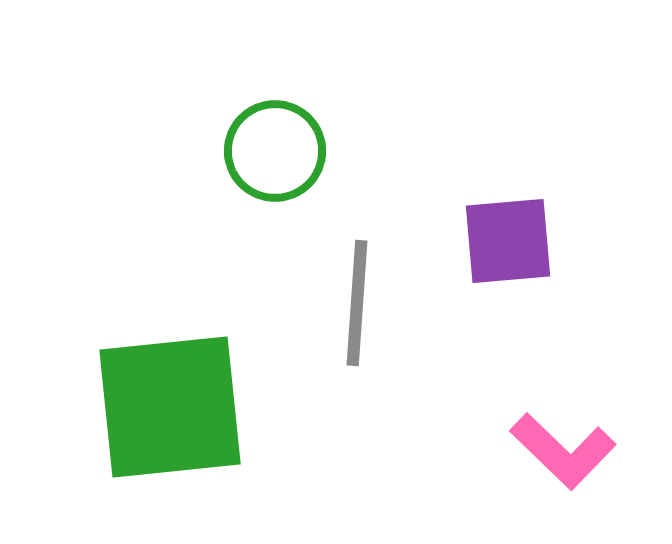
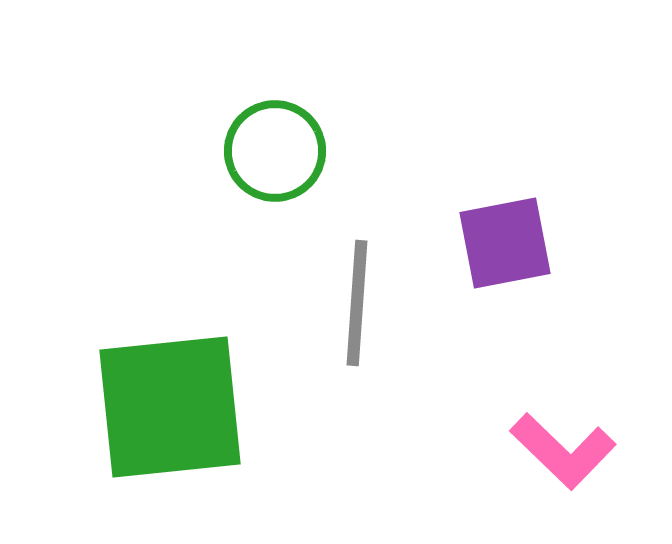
purple square: moved 3 px left, 2 px down; rotated 6 degrees counterclockwise
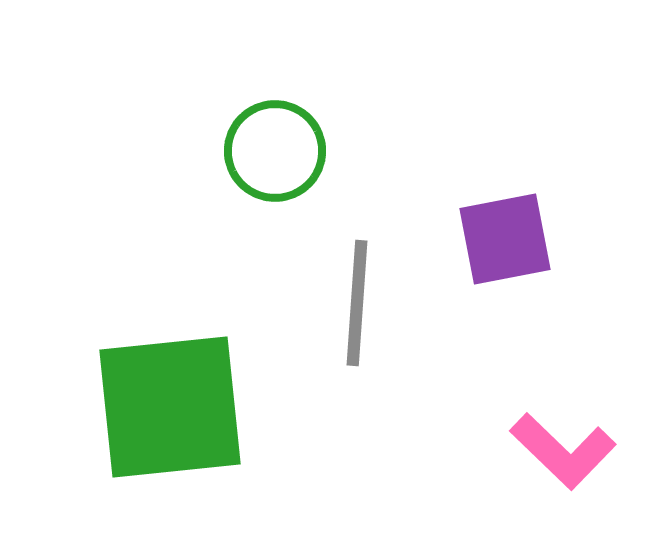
purple square: moved 4 px up
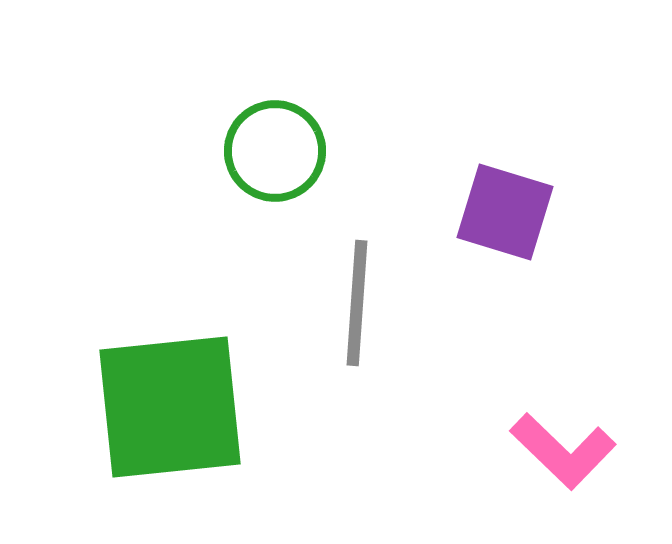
purple square: moved 27 px up; rotated 28 degrees clockwise
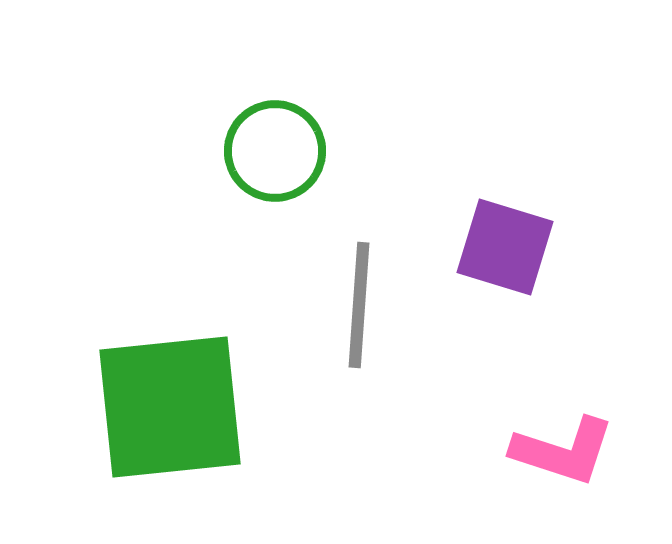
purple square: moved 35 px down
gray line: moved 2 px right, 2 px down
pink L-shape: rotated 26 degrees counterclockwise
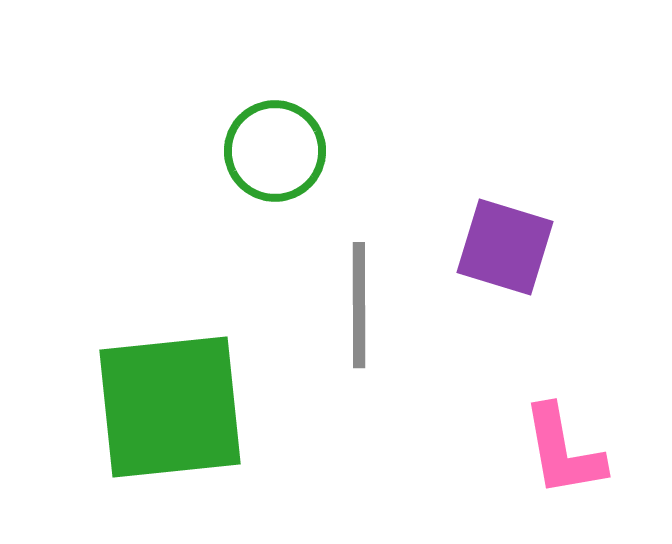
gray line: rotated 4 degrees counterclockwise
pink L-shape: rotated 62 degrees clockwise
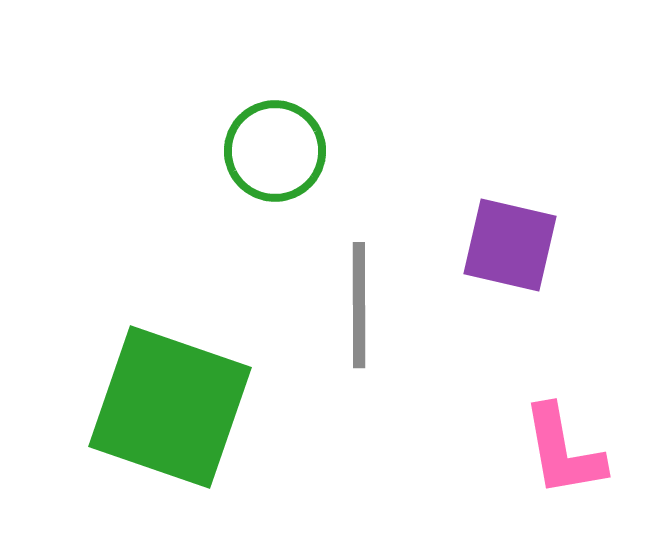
purple square: moved 5 px right, 2 px up; rotated 4 degrees counterclockwise
green square: rotated 25 degrees clockwise
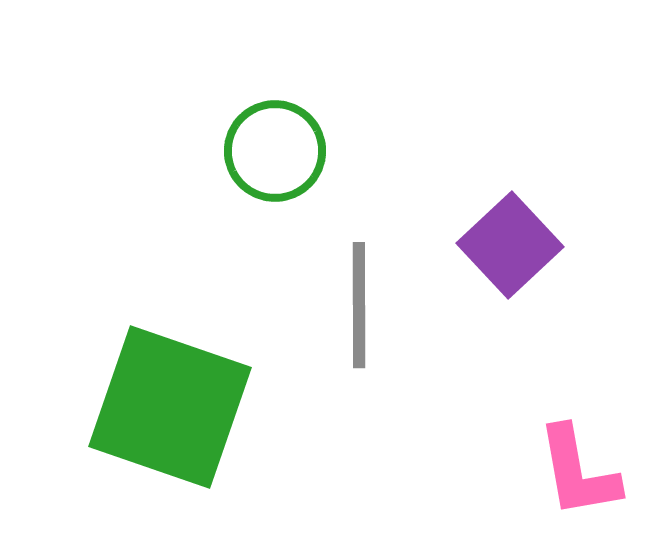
purple square: rotated 34 degrees clockwise
pink L-shape: moved 15 px right, 21 px down
